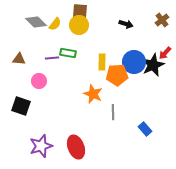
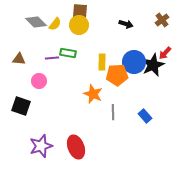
blue rectangle: moved 13 px up
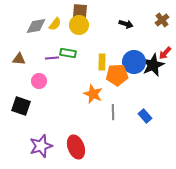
gray diamond: moved 4 px down; rotated 55 degrees counterclockwise
